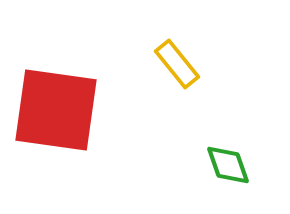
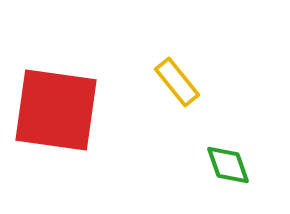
yellow rectangle: moved 18 px down
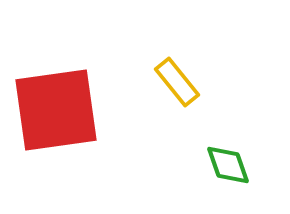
red square: rotated 16 degrees counterclockwise
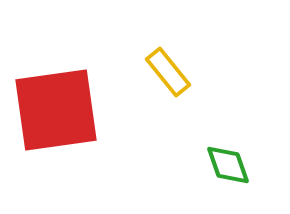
yellow rectangle: moved 9 px left, 10 px up
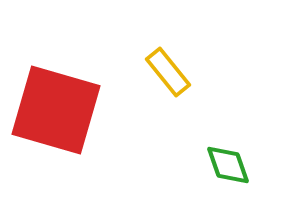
red square: rotated 24 degrees clockwise
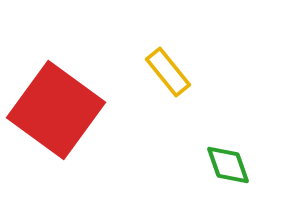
red square: rotated 20 degrees clockwise
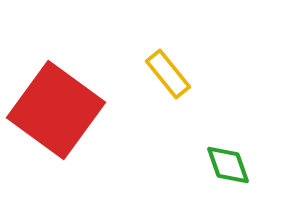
yellow rectangle: moved 2 px down
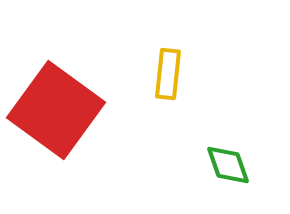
yellow rectangle: rotated 45 degrees clockwise
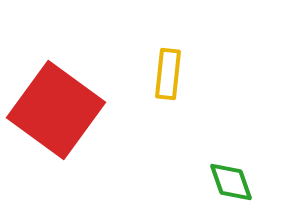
green diamond: moved 3 px right, 17 px down
